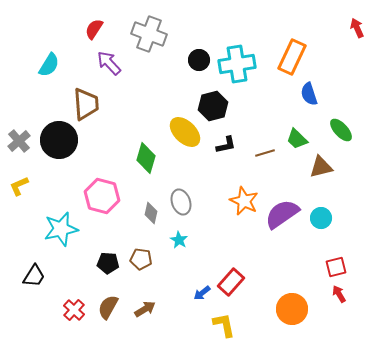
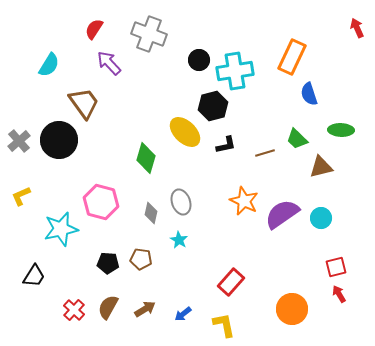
cyan cross at (237, 64): moved 2 px left, 7 px down
brown trapezoid at (86, 104): moved 2 px left, 1 px up; rotated 32 degrees counterclockwise
green ellipse at (341, 130): rotated 45 degrees counterclockwise
yellow L-shape at (19, 186): moved 2 px right, 10 px down
pink hexagon at (102, 196): moved 1 px left, 6 px down
blue arrow at (202, 293): moved 19 px left, 21 px down
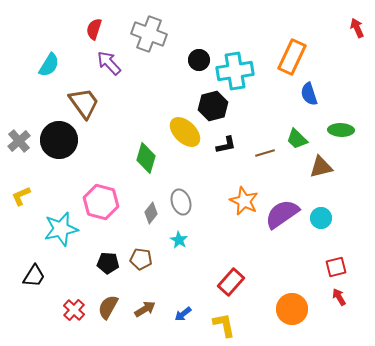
red semicircle at (94, 29): rotated 15 degrees counterclockwise
gray diamond at (151, 213): rotated 25 degrees clockwise
red arrow at (339, 294): moved 3 px down
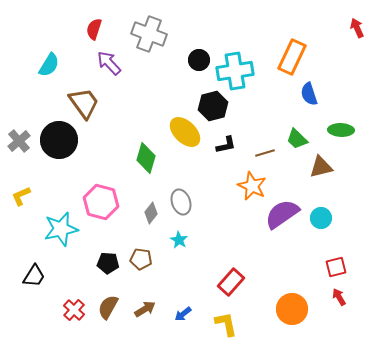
orange star at (244, 201): moved 8 px right, 15 px up
yellow L-shape at (224, 325): moved 2 px right, 1 px up
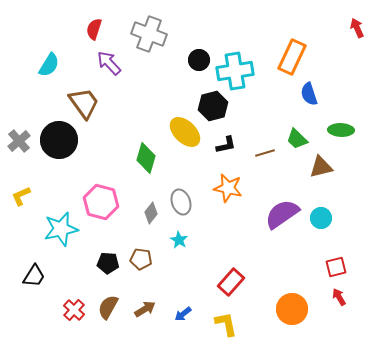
orange star at (252, 186): moved 24 px left, 2 px down; rotated 12 degrees counterclockwise
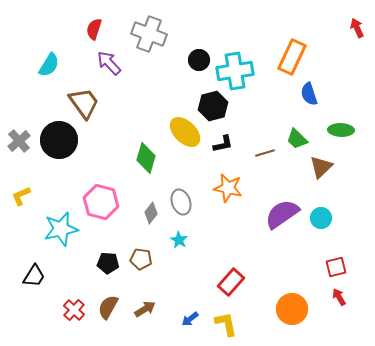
black L-shape at (226, 145): moved 3 px left, 1 px up
brown triangle at (321, 167): rotated 30 degrees counterclockwise
blue arrow at (183, 314): moved 7 px right, 5 px down
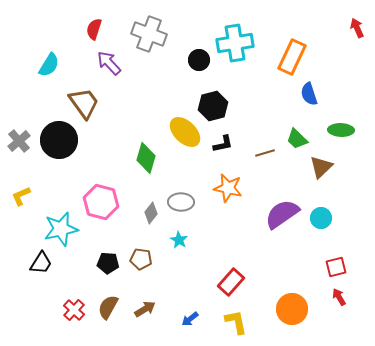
cyan cross at (235, 71): moved 28 px up
gray ellipse at (181, 202): rotated 70 degrees counterclockwise
black trapezoid at (34, 276): moved 7 px right, 13 px up
yellow L-shape at (226, 324): moved 10 px right, 2 px up
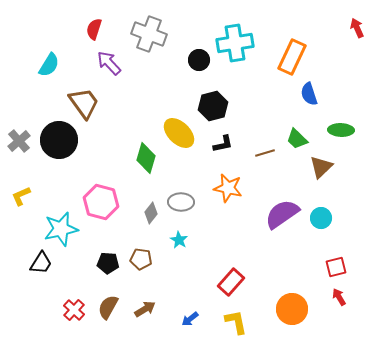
yellow ellipse at (185, 132): moved 6 px left, 1 px down
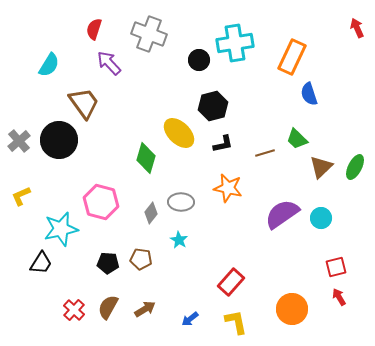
green ellipse at (341, 130): moved 14 px right, 37 px down; rotated 65 degrees counterclockwise
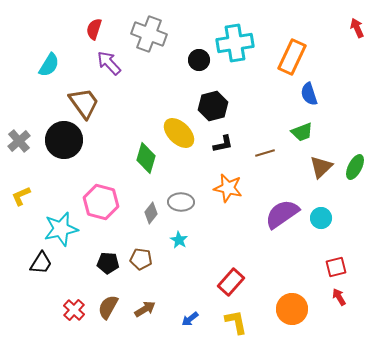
green trapezoid at (297, 139): moved 5 px right, 7 px up; rotated 65 degrees counterclockwise
black circle at (59, 140): moved 5 px right
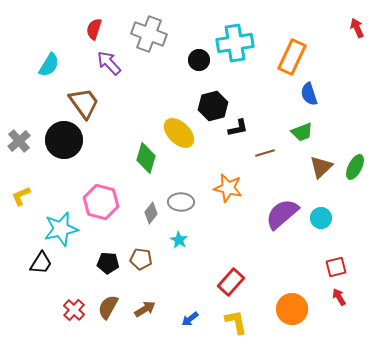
black L-shape at (223, 144): moved 15 px right, 16 px up
purple semicircle at (282, 214): rotated 6 degrees counterclockwise
